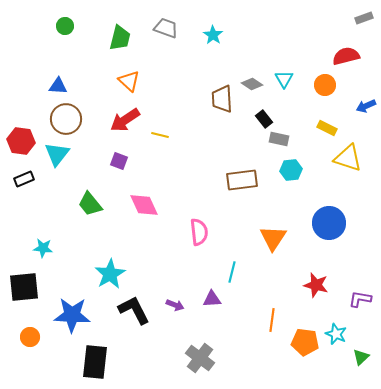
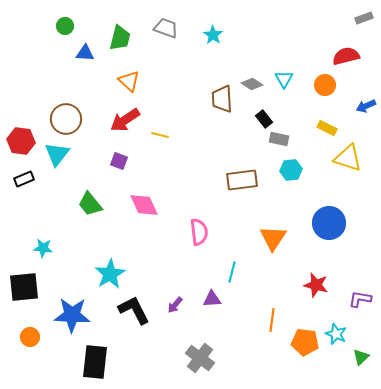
blue triangle at (58, 86): moved 27 px right, 33 px up
purple arrow at (175, 305): rotated 108 degrees clockwise
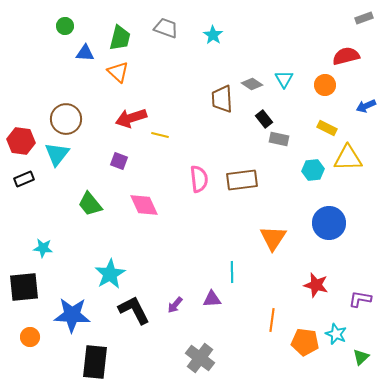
orange triangle at (129, 81): moved 11 px left, 9 px up
red arrow at (125, 120): moved 6 px right, 2 px up; rotated 16 degrees clockwise
yellow triangle at (348, 158): rotated 20 degrees counterclockwise
cyan hexagon at (291, 170): moved 22 px right
pink semicircle at (199, 232): moved 53 px up
cyan line at (232, 272): rotated 15 degrees counterclockwise
